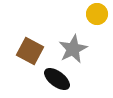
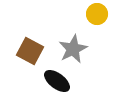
black ellipse: moved 2 px down
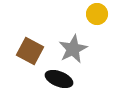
black ellipse: moved 2 px right, 2 px up; rotated 16 degrees counterclockwise
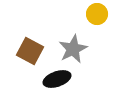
black ellipse: moved 2 px left; rotated 40 degrees counterclockwise
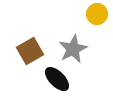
brown square: rotated 32 degrees clockwise
black ellipse: rotated 64 degrees clockwise
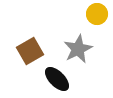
gray star: moved 5 px right
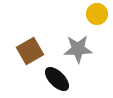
gray star: rotated 24 degrees clockwise
